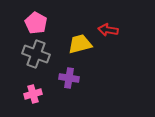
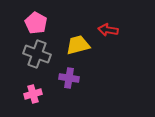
yellow trapezoid: moved 2 px left, 1 px down
gray cross: moved 1 px right
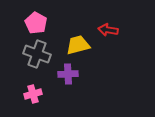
purple cross: moved 1 px left, 4 px up; rotated 12 degrees counterclockwise
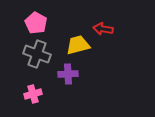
red arrow: moved 5 px left, 1 px up
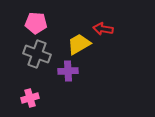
pink pentagon: rotated 25 degrees counterclockwise
yellow trapezoid: moved 1 px right, 1 px up; rotated 15 degrees counterclockwise
purple cross: moved 3 px up
pink cross: moved 3 px left, 4 px down
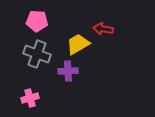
pink pentagon: moved 1 px right, 2 px up
yellow trapezoid: moved 1 px left
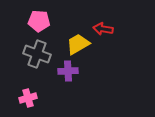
pink pentagon: moved 2 px right
pink cross: moved 2 px left
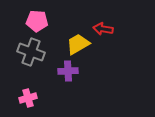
pink pentagon: moved 2 px left
gray cross: moved 6 px left, 2 px up
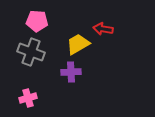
purple cross: moved 3 px right, 1 px down
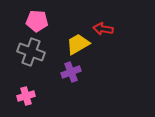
purple cross: rotated 18 degrees counterclockwise
pink cross: moved 2 px left, 2 px up
